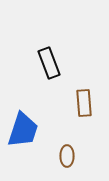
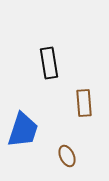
black rectangle: rotated 12 degrees clockwise
brown ellipse: rotated 25 degrees counterclockwise
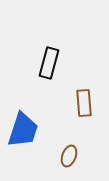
black rectangle: rotated 24 degrees clockwise
brown ellipse: moved 2 px right; rotated 45 degrees clockwise
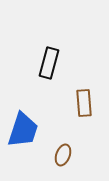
brown ellipse: moved 6 px left, 1 px up
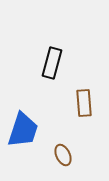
black rectangle: moved 3 px right
brown ellipse: rotated 45 degrees counterclockwise
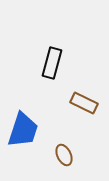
brown rectangle: rotated 60 degrees counterclockwise
brown ellipse: moved 1 px right
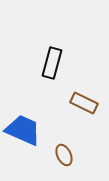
blue trapezoid: rotated 84 degrees counterclockwise
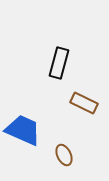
black rectangle: moved 7 px right
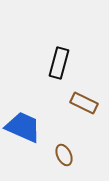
blue trapezoid: moved 3 px up
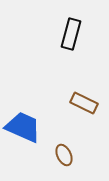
black rectangle: moved 12 px right, 29 px up
